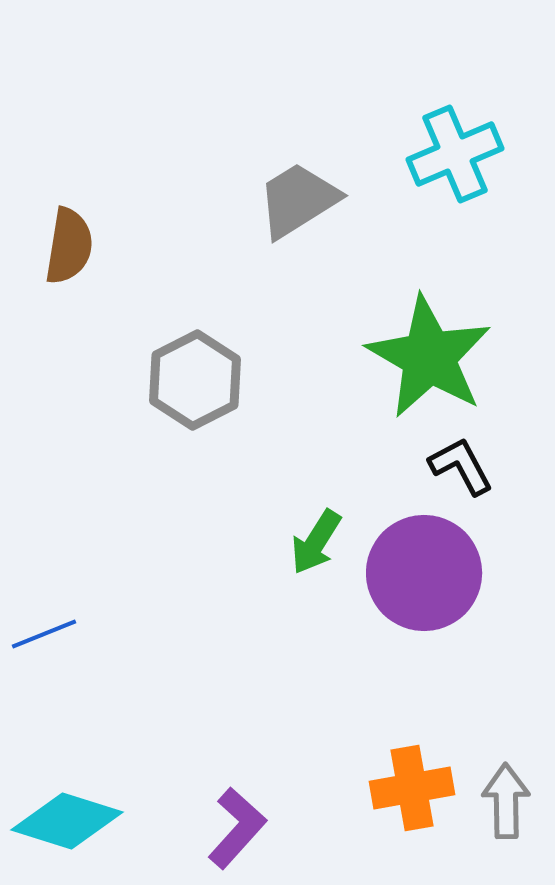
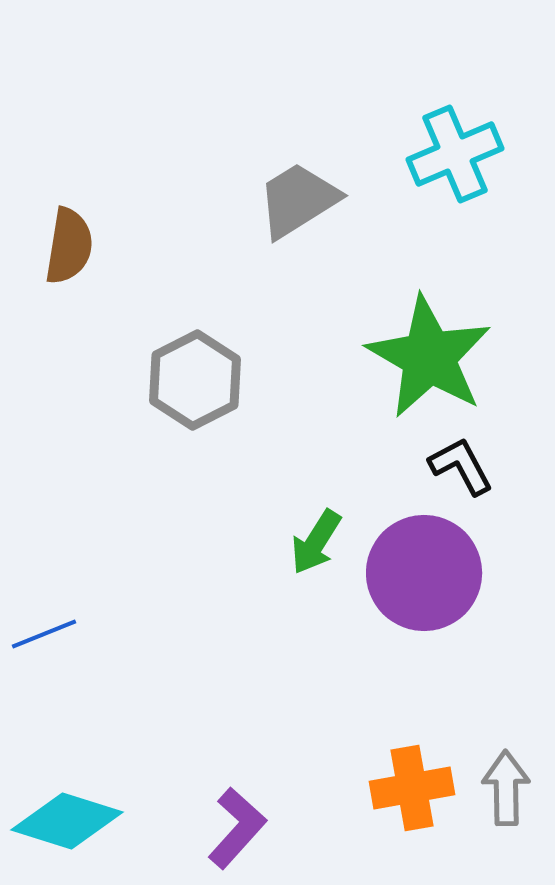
gray arrow: moved 13 px up
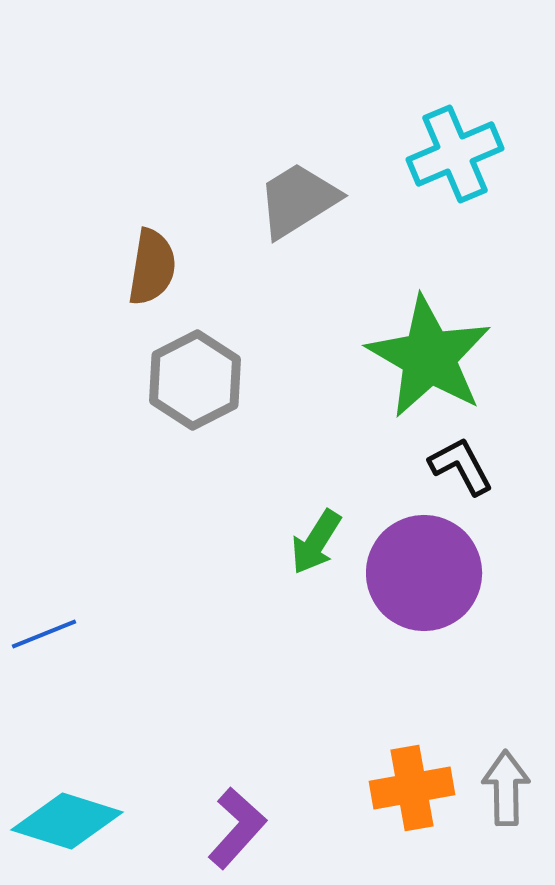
brown semicircle: moved 83 px right, 21 px down
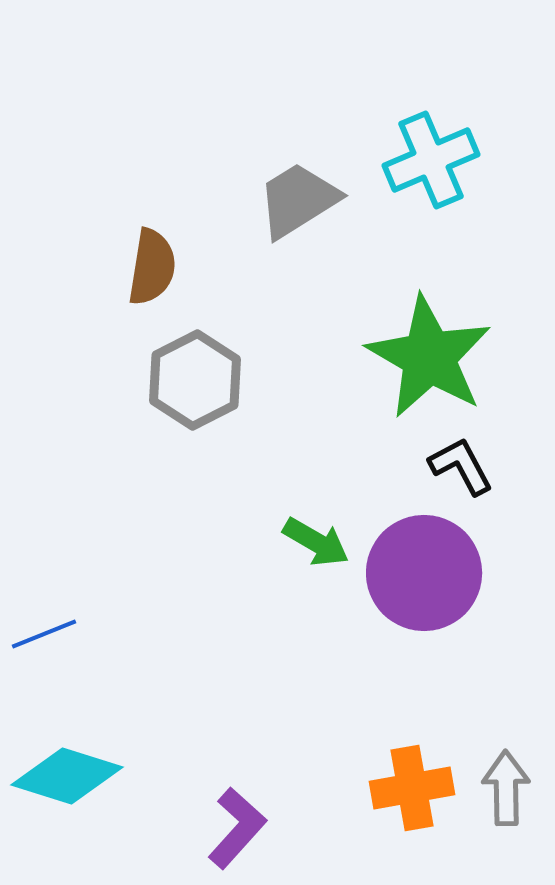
cyan cross: moved 24 px left, 6 px down
green arrow: rotated 92 degrees counterclockwise
cyan diamond: moved 45 px up
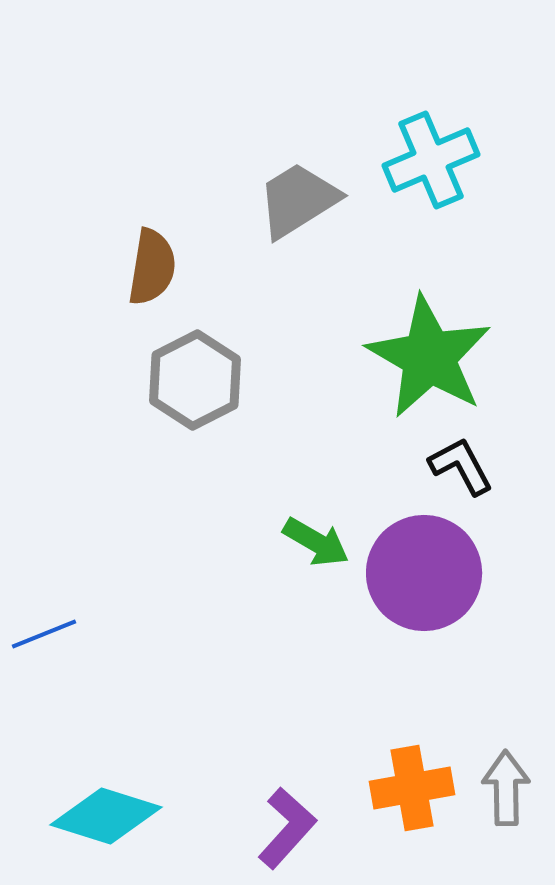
cyan diamond: moved 39 px right, 40 px down
purple L-shape: moved 50 px right
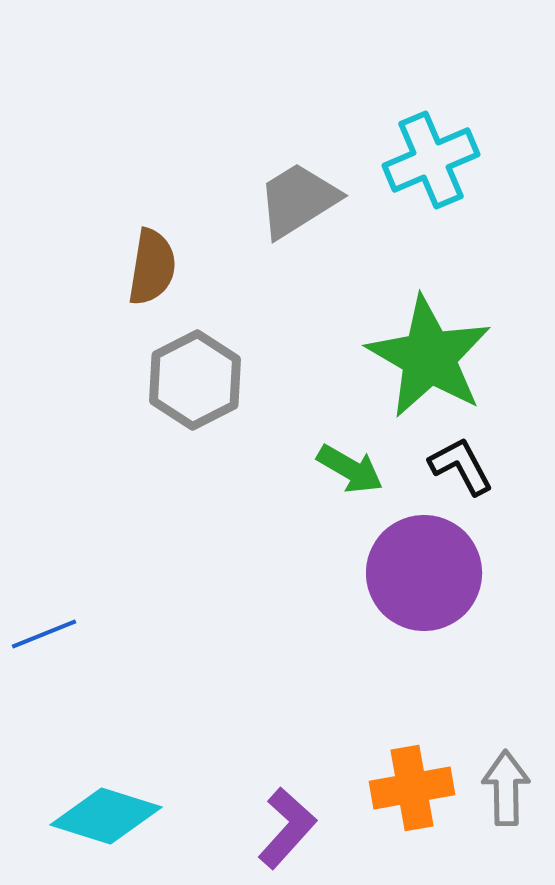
green arrow: moved 34 px right, 73 px up
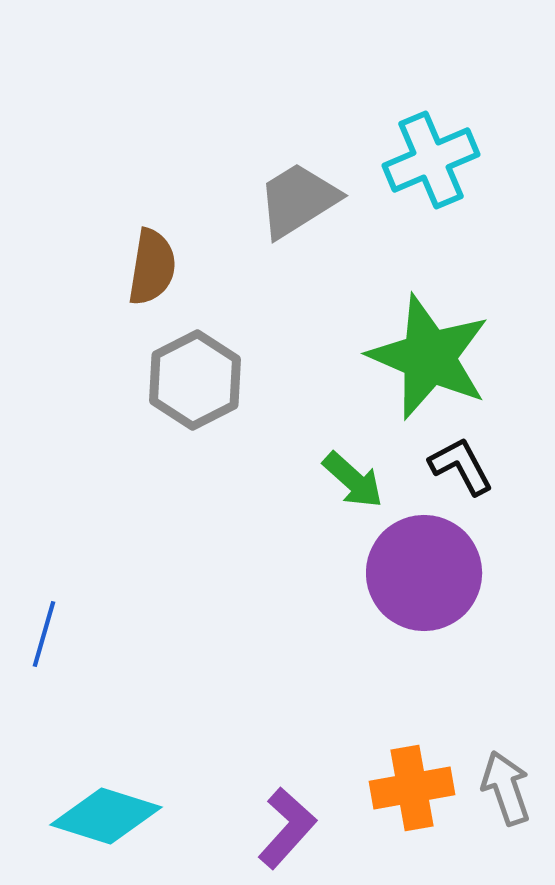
green star: rotated 7 degrees counterclockwise
green arrow: moved 3 px right, 11 px down; rotated 12 degrees clockwise
blue line: rotated 52 degrees counterclockwise
gray arrow: rotated 18 degrees counterclockwise
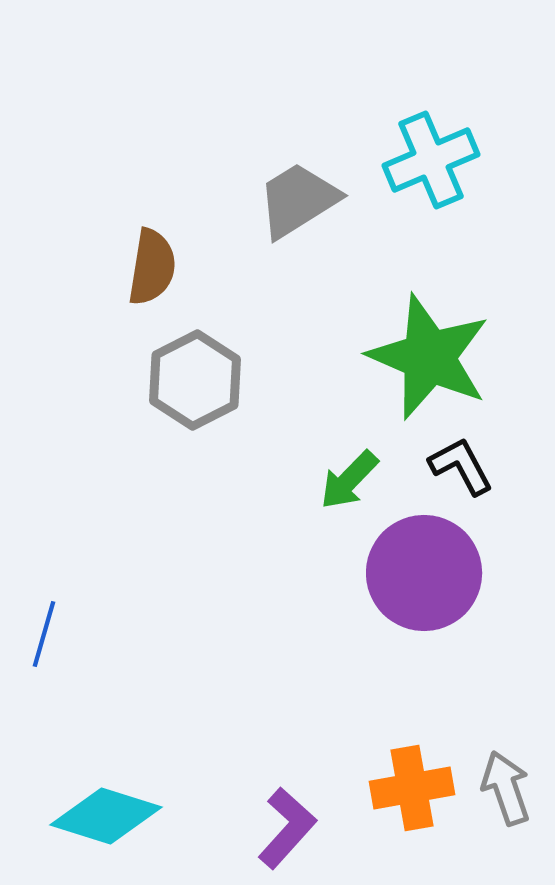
green arrow: moved 4 px left; rotated 92 degrees clockwise
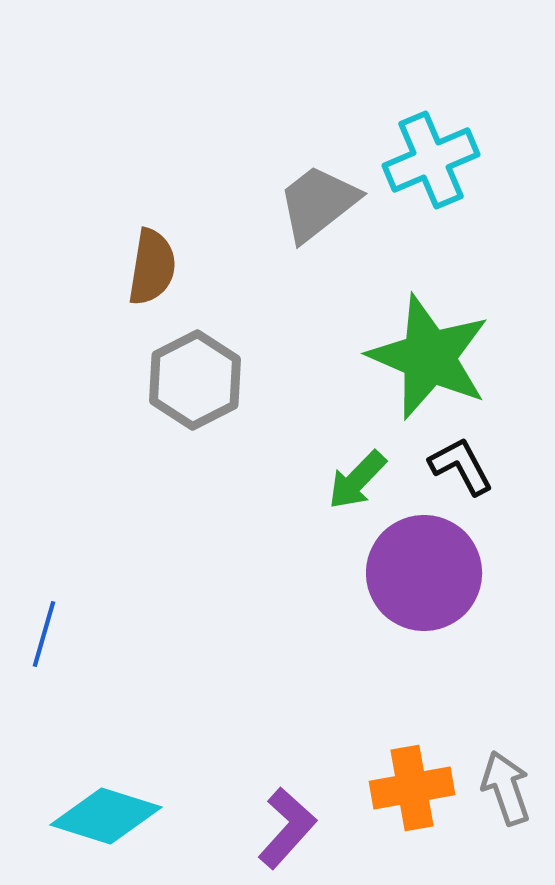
gray trapezoid: moved 20 px right, 3 px down; rotated 6 degrees counterclockwise
green arrow: moved 8 px right
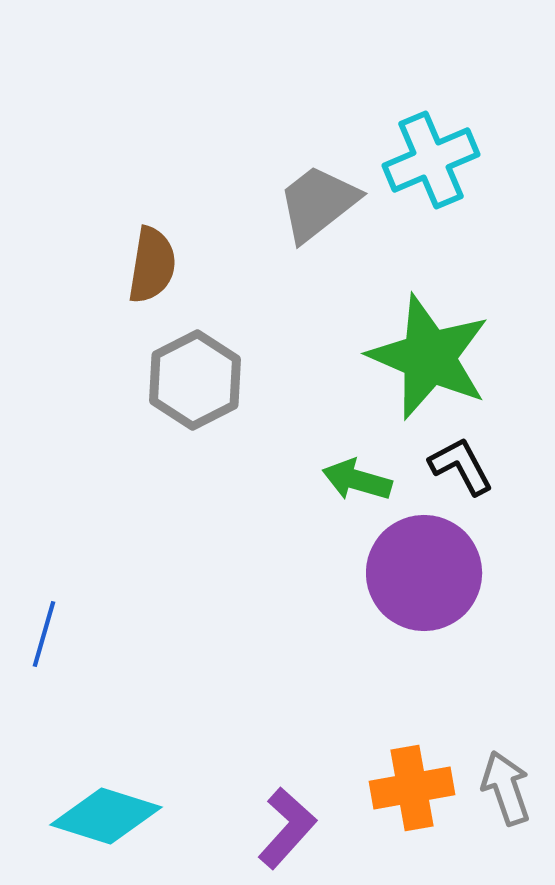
brown semicircle: moved 2 px up
green arrow: rotated 62 degrees clockwise
